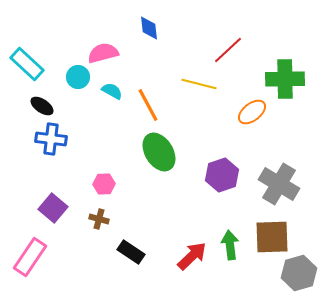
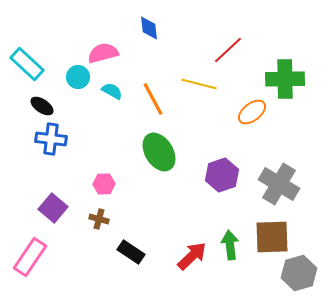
orange line: moved 5 px right, 6 px up
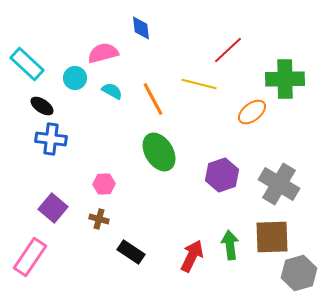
blue diamond: moved 8 px left
cyan circle: moved 3 px left, 1 px down
red arrow: rotated 20 degrees counterclockwise
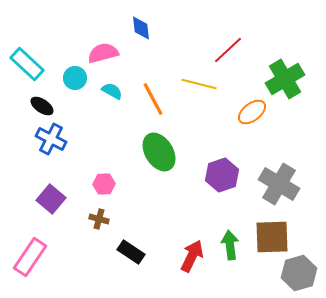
green cross: rotated 30 degrees counterclockwise
blue cross: rotated 20 degrees clockwise
purple square: moved 2 px left, 9 px up
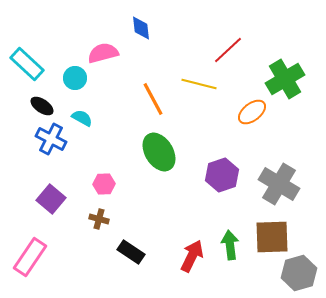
cyan semicircle: moved 30 px left, 27 px down
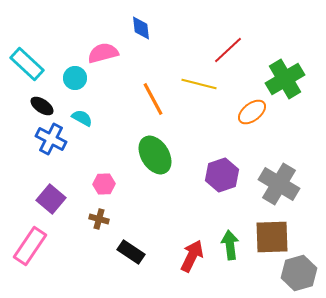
green ellipse: moved 4 px left, 3 px down
pink rectangle: moved 11 px up
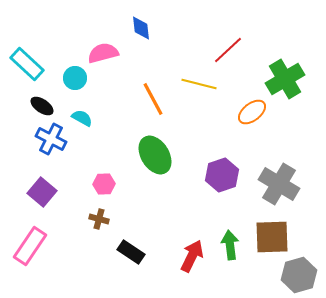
purple square: moved 9 px left, 7 px up
gray hexagon: moved 2 px down
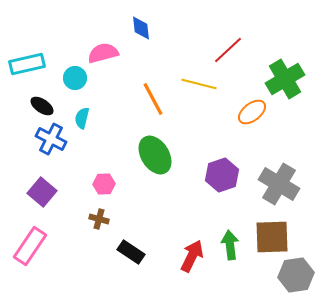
cyan rectangle: rotated 56 degrees counterclockwise
cyan semicircle: rotated 105 degrees counterclockwise
gray hexagon: moved 3 px left; rotated 8 degrees clockwise
